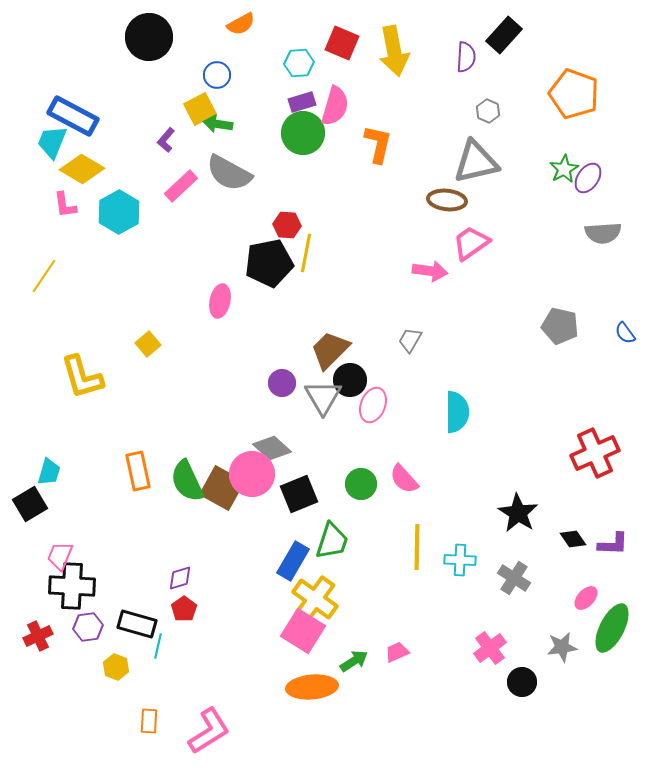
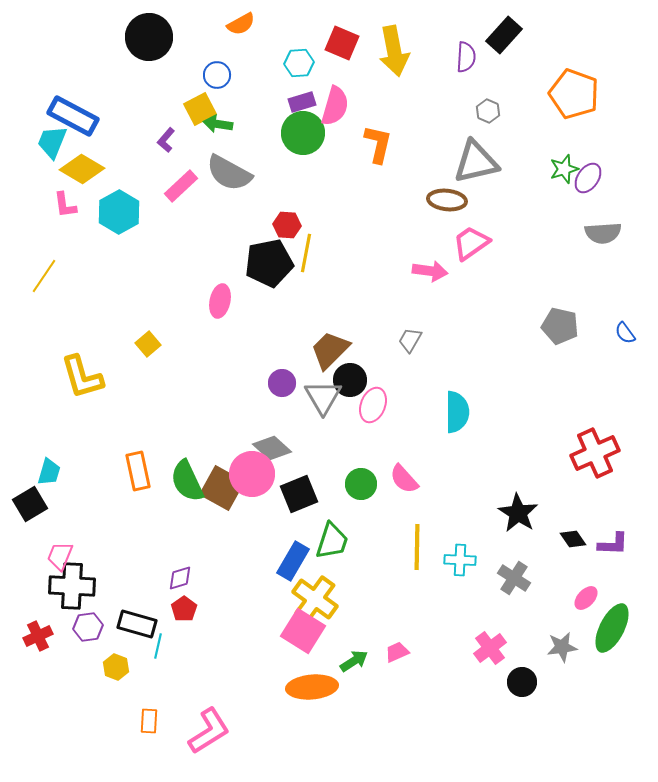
green star at (564, 169): rotated 12 degrees clockwise
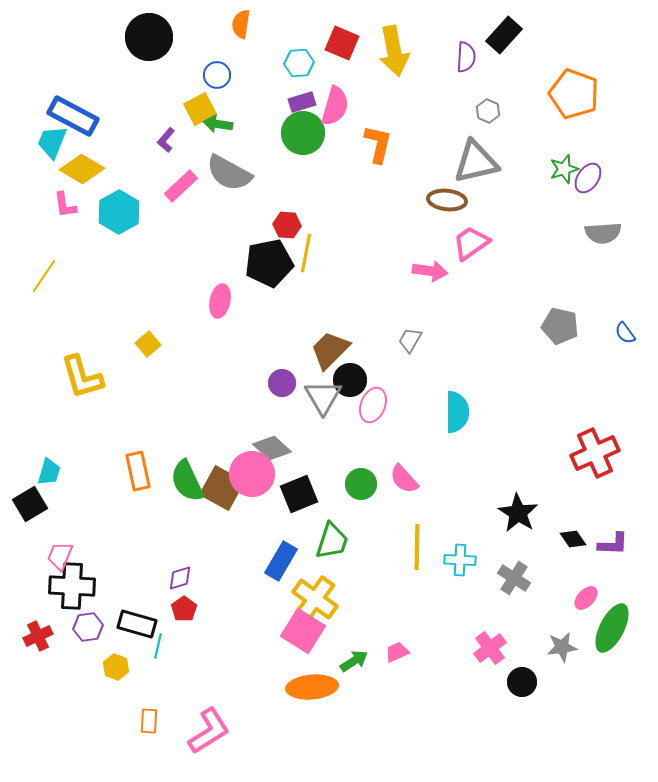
orange semicircle at (241, 24): rotated 128 degrees clockwise
blue rectangle at (293, 561): moved 12 px left
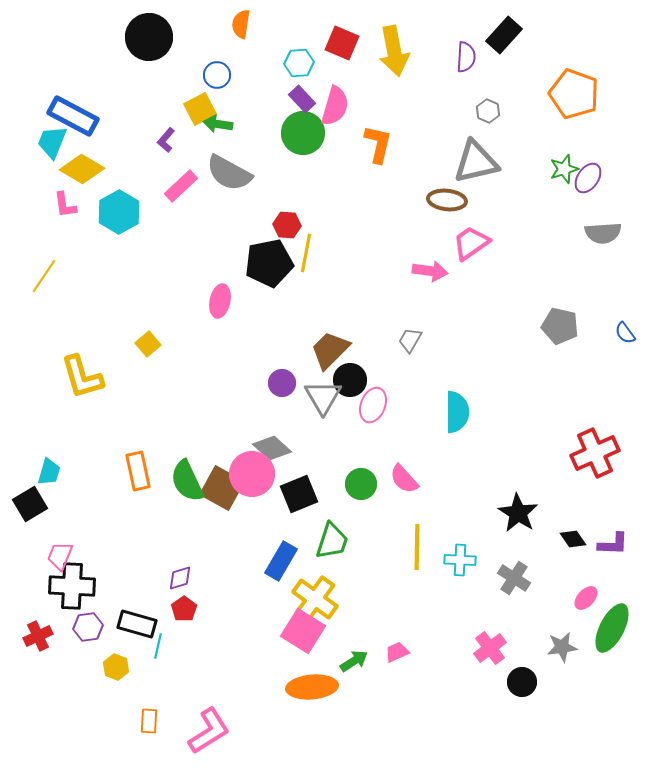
purple rectangle at (302, 102): moved 3 px up; rotated 64 degrees clockwise
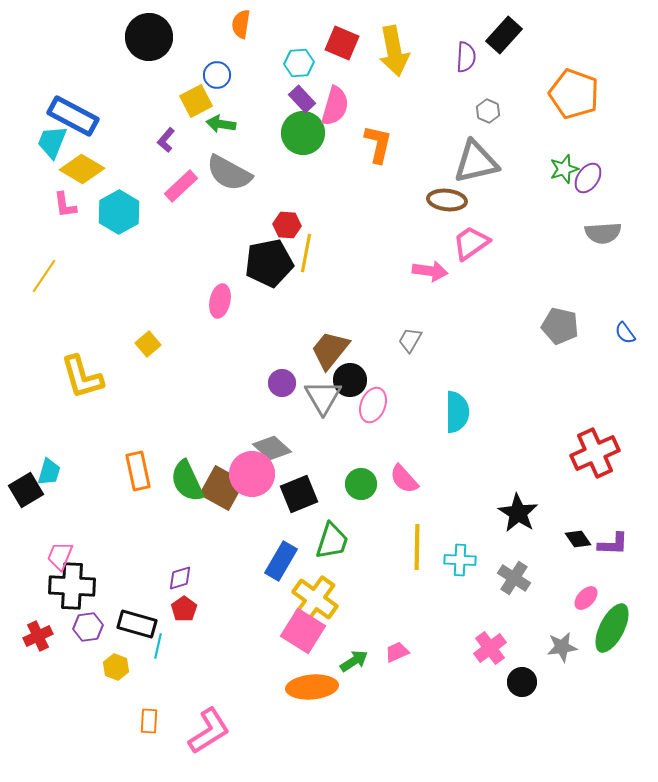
yellow square at (200, 109): moved 4 px left, 8 px up
green arrow at (218, 124): moved 3 px right
brown trapezoid at (330, 350): rotated 6 degrees counterclockwise
black square at (30, 504): moved 4 px left, 14 px up
black diamond at (573, 539): moved 5 px right
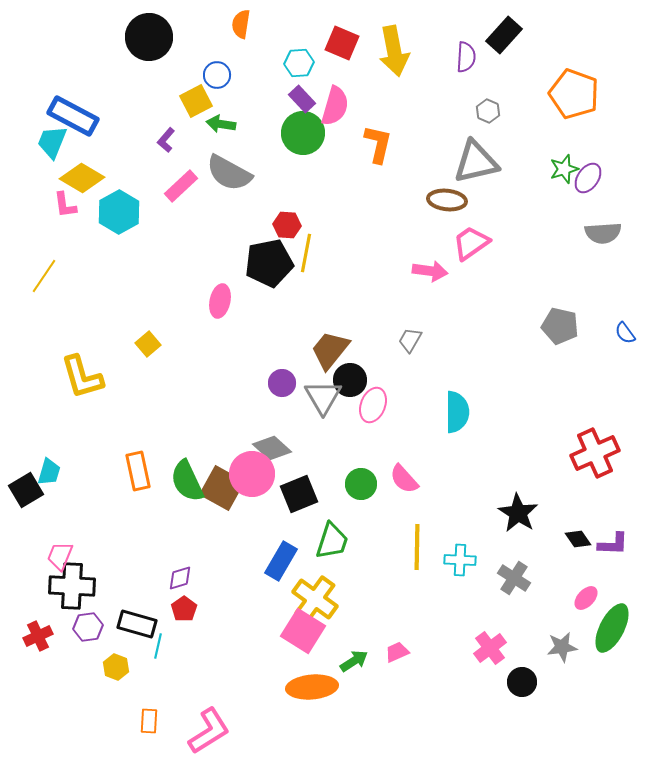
yellow diamond at (82, 169): moved 9 px down
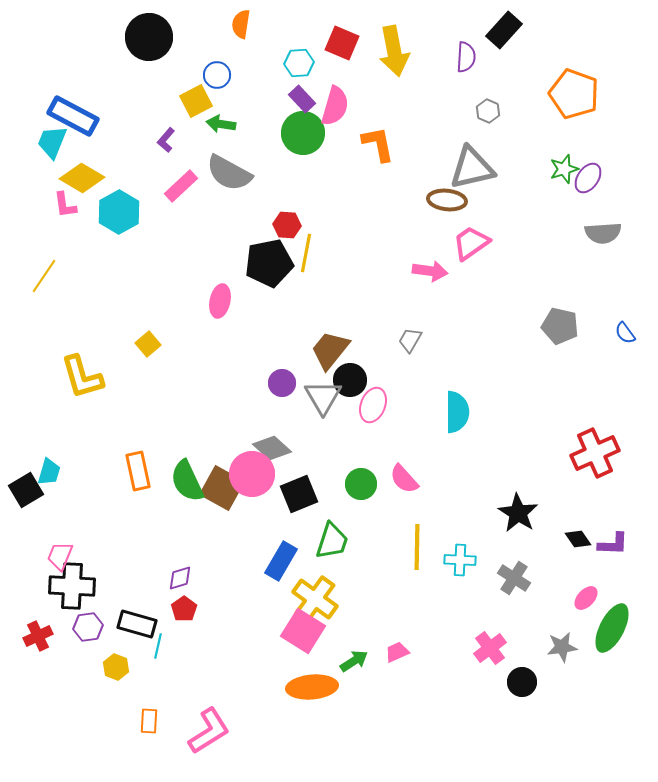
black rectangle at (504, 35): moved 5 px up
orange L-shape at (378, 144): rotated 24 degrees counterclockwise
gray triangle at (476, 162): moved 4 px left, 6 px down
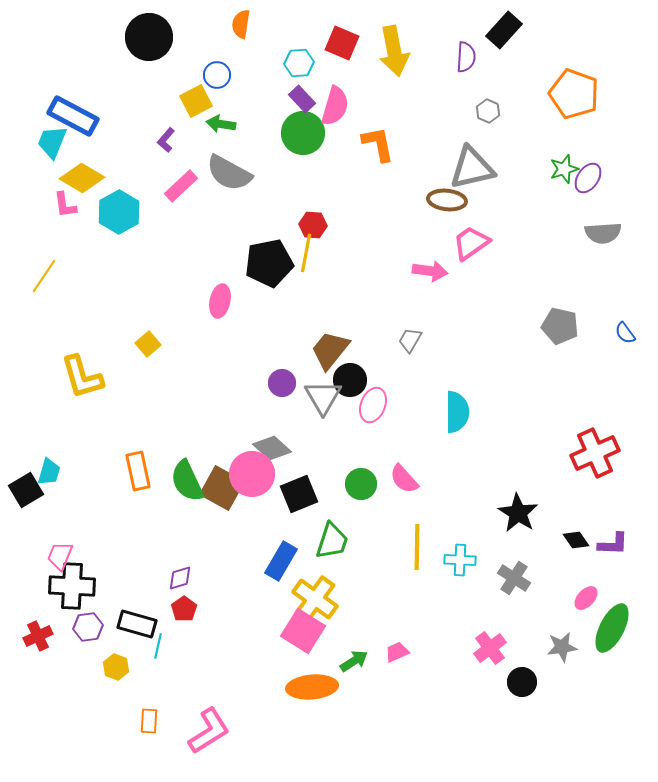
red hexagon at (287, 225): moved 26 px right
black diamond at (578, 539): moved 2 px left, 1 px down
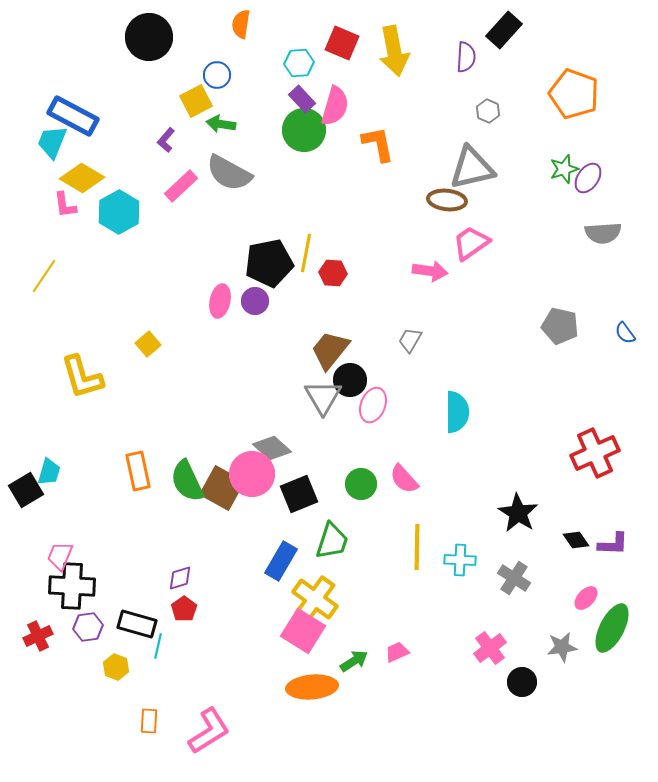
green circle at (303, 133): moved 1 px right, 3 px up
red hexagon at (313, 225): moved 20 px right, 48 px down
purple circle at (282, 383): moved 27 px left, 82 px up
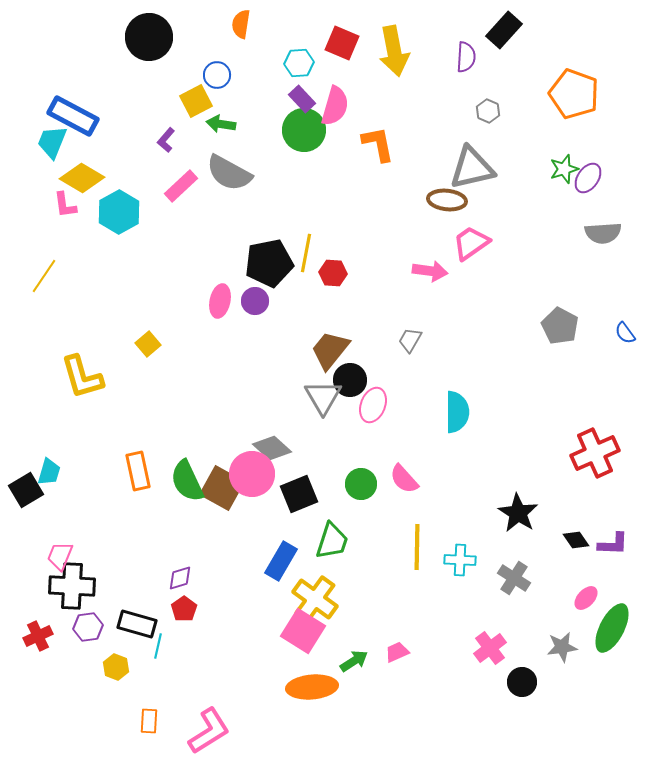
gray pentagon at (560, 326): rotated 15 degrees clockwise
